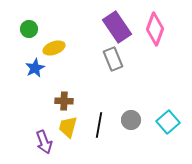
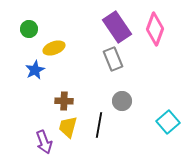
blue star: moved 2 px down
gray circle: moved 9 px left, 19 px up
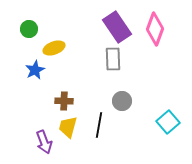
gray rectangle: rotated 20 degrees clockwise
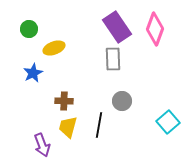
blue star: moved 2 px left, 3 px down
purple arrow: moved 2 px left, 3 px down
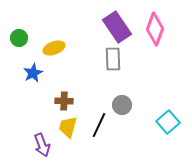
green circle: moved 10 px left, 9 px down
gray circle: moved 4 px down
black line: rotated 15 degrees clockwise
